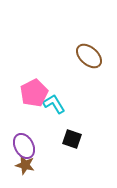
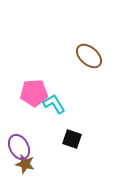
pink pentagon: rotated 24 degrees clockwise
purple ellipse: moved 5 px left, 1 px down
brown star: moved 1 px up
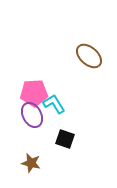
black square: moved 7 px left
purple ellipse: moved 13 px right, 32 px up
brown star: moved 6 px right, 1 px up
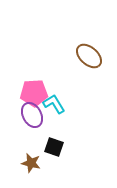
black square: moved 11 px left, 8 px down
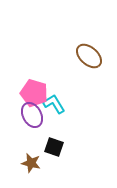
pink pentagon: rotated 20 degrees clockwise
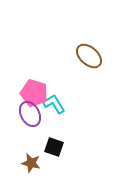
purple ellipse: moved 2 px left, 1 px up
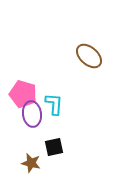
pink pentagon: moved 11 px left, 1 px down
cyan L-shape: rotated 35 degrees clockwise
purple ellipse: moved 2 px right; rotated 20 degrees clockwise
black square: rotated 30 degrees counterclockwise
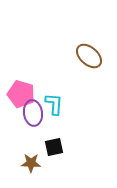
pink pentagon: moved 2 px left
purple ellipse: moved 1 px right, 1 px up
brown star: rotated 12 degrees counterclockwise
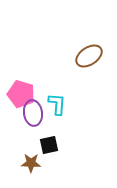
brown ellipse: rotated 76 degrees counterclockwise
cyan L-shape: moved 3 px right
black square: moved 5 px left, 2 px up
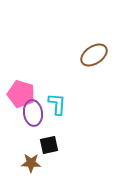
brown ellipse: moved 5 px right, 1 px up
